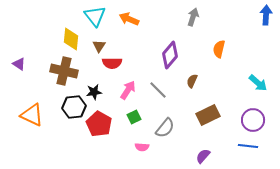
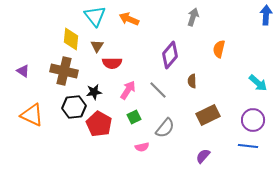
brown triangle: moved 2 px left
purple triangle: moved 4 px right, 7 px down
brown semicircle: rotated 24 degrees counterclockwise
pink semicircle: rotated 16 degrees counterclockwise
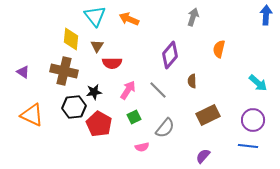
purple triangle: moved 1 px down
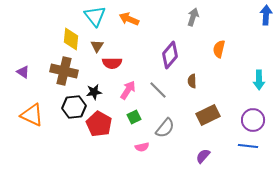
cyan arrow: moved 1 px right, 3 px up; rotated 48 degrees clockwise
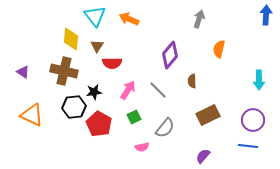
gray arrow: moved 6 px right, 2 px down
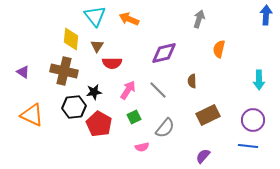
purple diamond: moved 6 px left, 2 px up; rotated 36 degrees clockwise
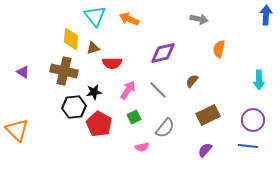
gray arrow: rotated 84 degrees clockwise
brown triangle: moved 4 px left, 2 px down; rotated 40 degrees clockwise
purple diamond: moved 1 px left
brown semicircle: rotated 40 degrees clockwise
orange triangle: moved 15 px left, 15 px down; rotated 20 degrees clockwise
purple semicircle: moved 2 px right, 6 px up
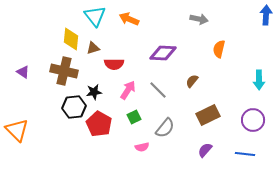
purple diamond: rotated 16 degrees clockwise
red semicircle: moved 2 px right, 1 px down
blue line: moved 3 px left, 8 px down
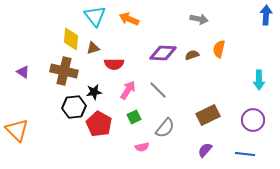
brown semicircle: moved 26 px up; rotated 32 degrees clockwise
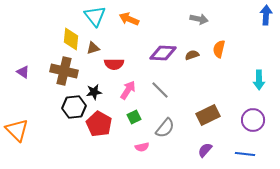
gray line: moved 2 px right
